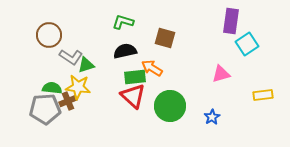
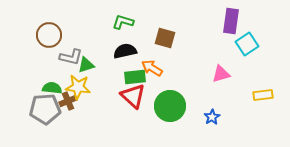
gray L-shape: rotated 20 degrees counterclockwise
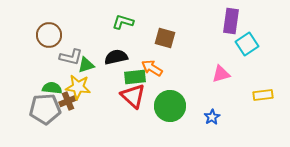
black semicircle: moved 9 px left, 6 px down
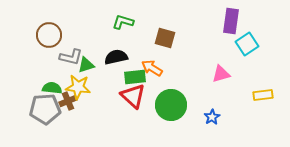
green circle: moved 1 px right, 1 px up
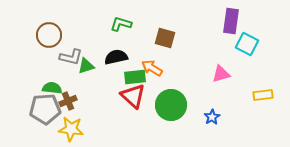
green L-shape: moved 2 px left, 2 px down
cyan square: rotated 30 degrees counterclockwise
green triangle: moved 1 px down
yellow star: moved 7 px left, 42 px down
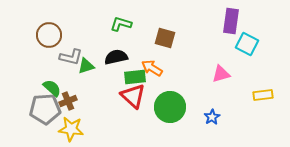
green semicircle: rotated 36 degrees clockwise
green circle: moved 1 px left, 2 px down
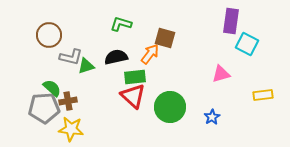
orange arrow: moved 2 px left, 14 px up; rotated 95 degrees clockwise
brown cross: rotated 12 degrees clockwise
gray pentagon: moved 1 px left, 1 px up
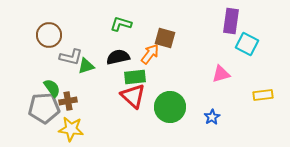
black semicircle: moved 2 px right
green semicircle: rotated 12 degrees clockwise
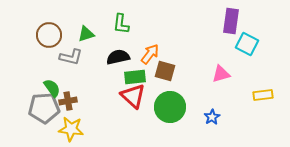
green L-shape: rotated 100 degrees counterclockwise
brown square: moved 33 px down
green triangle: moved 32 px up
